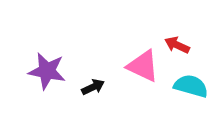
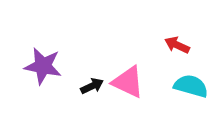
pink triangle: moved 15 px left, 16 px down
purple star: moved 4 px left, 5 px up
black arrow: moved 1 px left, 1 px up
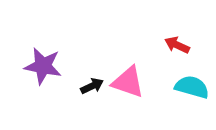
pink triangle: rotated 6 degrees counterclockwise
cyan semicircle: moved 1 px right, 1 px down
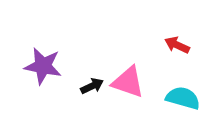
cyan semicircle: moved 9 px left, 11 px down
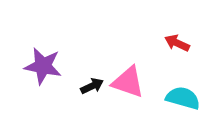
red arrow: moved 2 px up
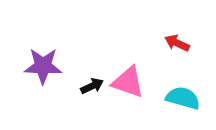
purple star: rotated 9 degrees counterclockwise
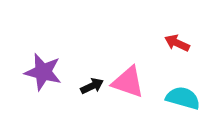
purple star: moved 6 px down; rotated 12 degrees clockwise
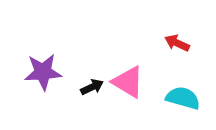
purple star: rotated 18 degrees counterclockwise
pink triangle: rotated 12 degrees clockwise
black arrow: moved 1 px down
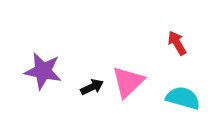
red arrow: rotated 35 degrees clockwise
purple star: moved 1 px up; rotated 15 degrees clockwise
pink triangle: rotated 45 degrees clockwise
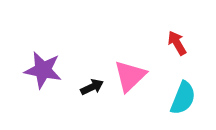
purple star: moved 1 px up
pink triangle: moved 2 px right, 6 px up
cyan semicircle: rotated 96 degrees clockwise
